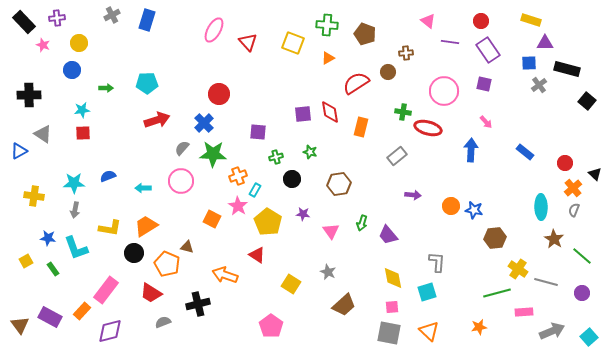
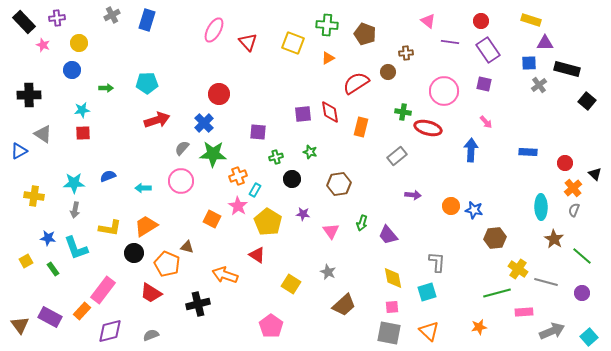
blue rectangle at (525, 152): moved 3 px right; rotated 36 degrees counterclockwise
pink rectangle at (106, 290): moved 3 px left
gray semicircle at (163, 322): moved 12 px left, 13 px down
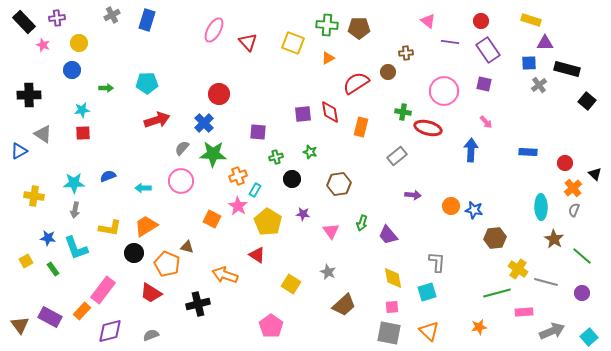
brown pentagon at (365, 34): moved 6 px left, 6 px up; rotated 20 degrees counterclockwise
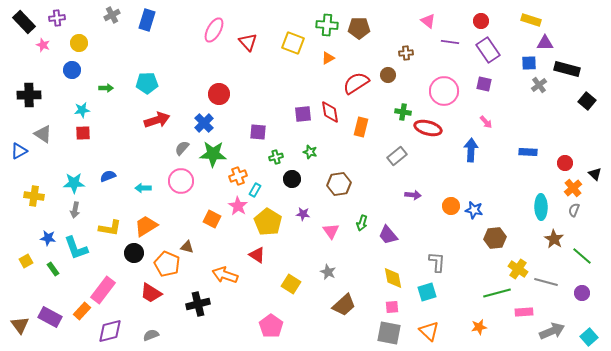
brown circle at (388, 72): moved 3 px down
